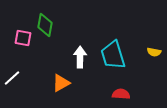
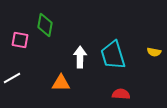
pink square: moved 3 px left, 2 px down
white line: rotated 12 degrees clockwise
orange triangle: rotated 30 degrees clockwise
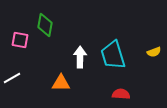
yellow semicircle: rotated 32 degrees counterclockwise
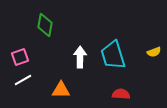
pink square: moved 17 px down; rotated 30 degrees counterclockwise
white line: moved 11 px right, 2 px down
orange triangle: moved 7 px down
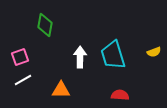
red semicircle: moved 1 px left, 1 px down
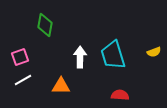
orange triangle: moved 4 px up
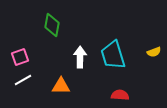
green diamond: moved 7 px right
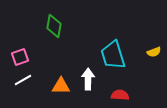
green diamond: moved 2 px right, 1 px down
white arrow: moved 8 px right, 22 px down
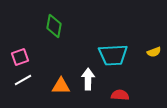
cyan trapezoid: rotated 76 degrees counterclockwise
